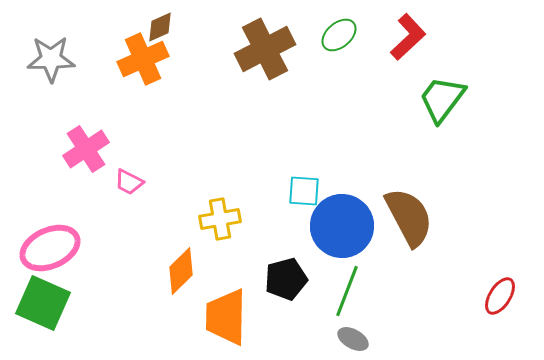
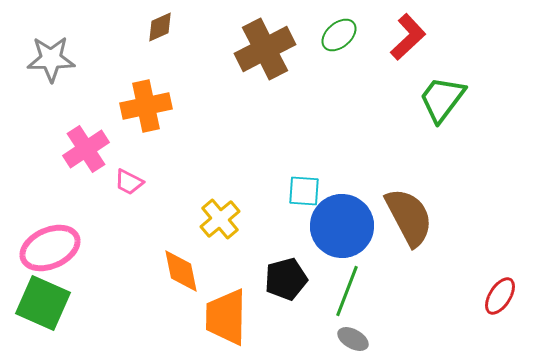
orange cross: moved 3 px right, 47 px down; rotated 12 degrees clockwise
yellow cross: rotated 30 degrees counterclockwise
orange diamond: rotated 57 degrees counterclockwise
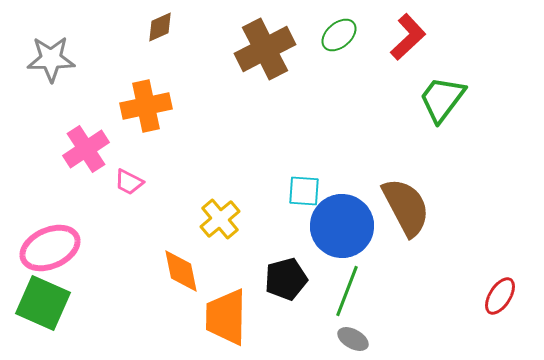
brown semicircle: moved 3 px left, 10 px up
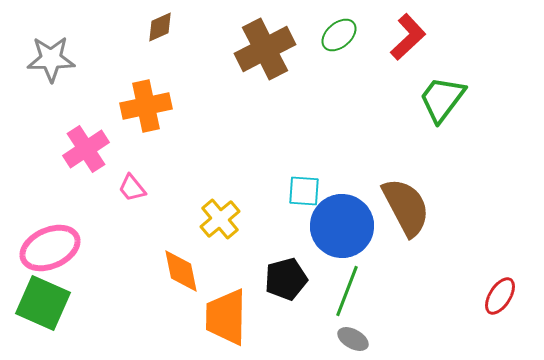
pink trapezoid: moved 3 px right, 6 px down; rotated 24 degrees clockwise
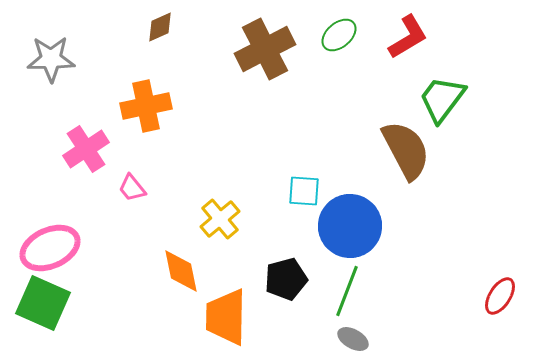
red L-shape: rotated 12 degrees clockwise
brown semicircle: moved 57 px up
blue circle: moved 8 px right
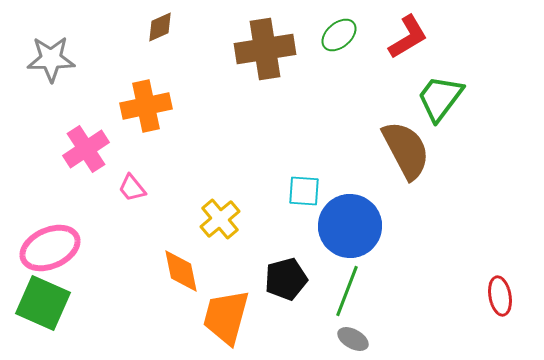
brown cross: rotated 18 degrees clockwise
green trapezoid: moved 2 px left, 1 px up
red ellipse: rotated 42 degrees counterclockwise
orange trapezoid: rotated 14 degrees clockwise
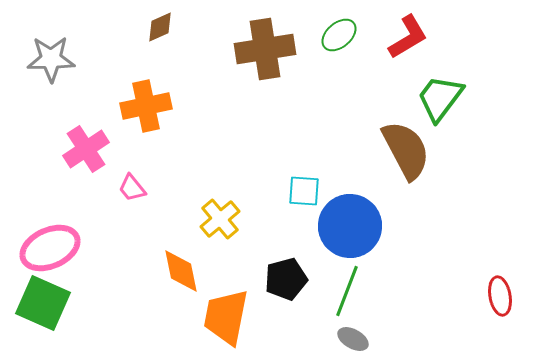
orange trapezoid: rotated 4 degrees counterclockwise
